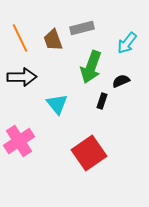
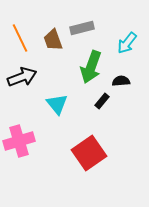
black arrow: rotated 20 degrees counterclockwise
black semicircle: rotated 18 degrees clockwise
black rectangle: rotated 21 degrees clockwise
pink cross: rotated 16 degrees clockwise
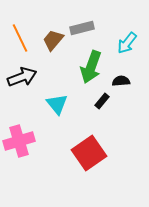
brown trapezoid: rotated 60 degrees clockwise
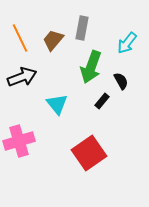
gray rectangle: rotated 65 degrees counterclockwise
black semicircle: rotated 66 degrees clockwise
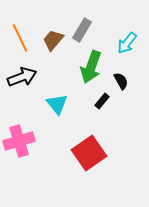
gray rectangle: moved 2 px down; rotated 20 degrees clockwise
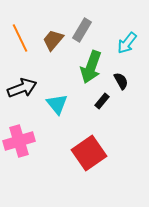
black arrow: moved 11 px down
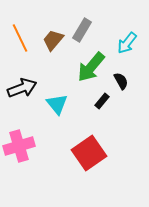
green arrow: rotated 20 degrees clockwise
pink cross: moved 5 px down
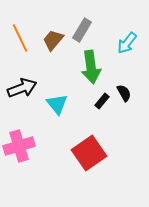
green arrow: rotated 48 degrees counterclockwise
black semicircle: moved 3 px right, 12 px down
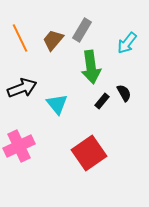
pink cross: rotated 8 degrees counterclockwise
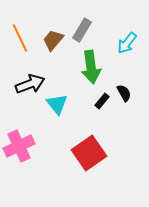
black arrow: moved 8 px right, 4 px up
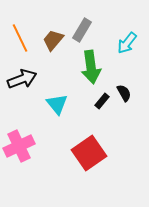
black arrow: moved 8 px left, 5 px up
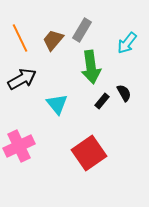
black arrow: rotated 8 degrees counterclockwise
